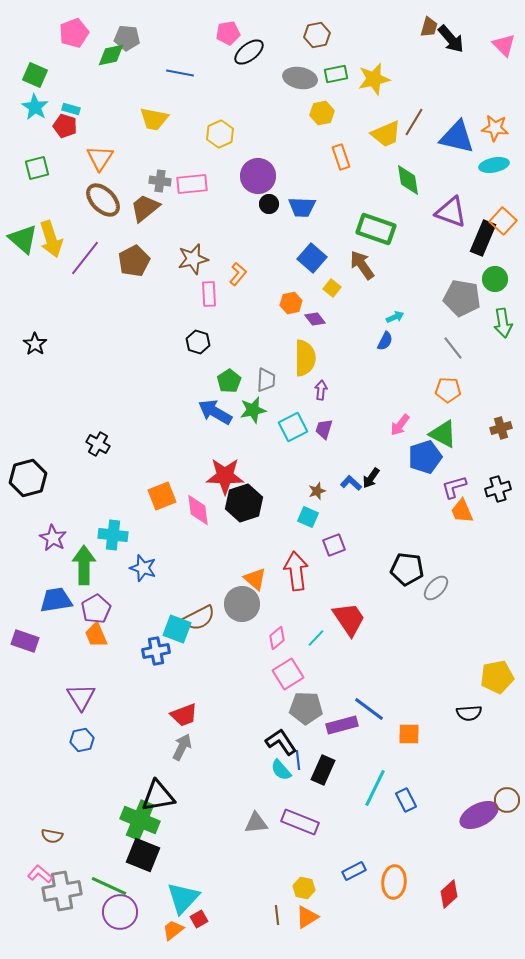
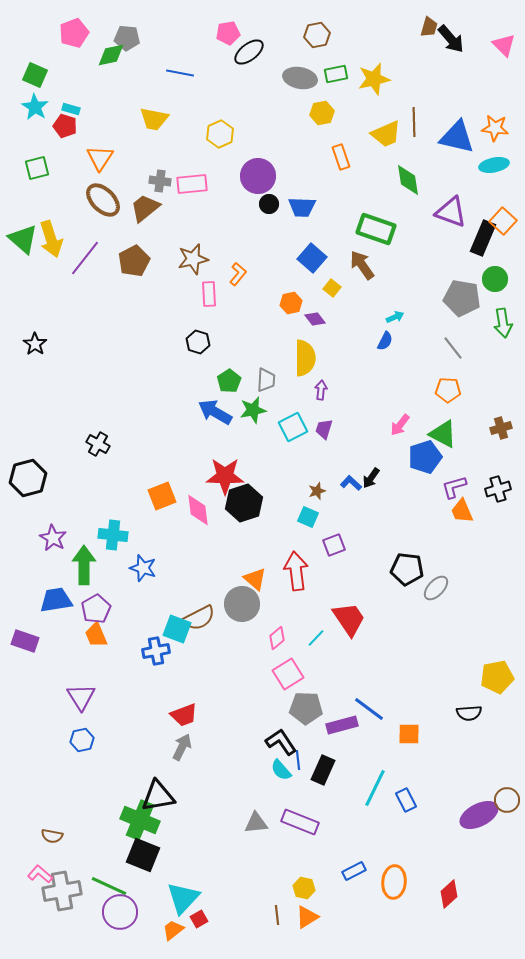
brown line at (414, 122): rotated 32 degrees counterclockwise
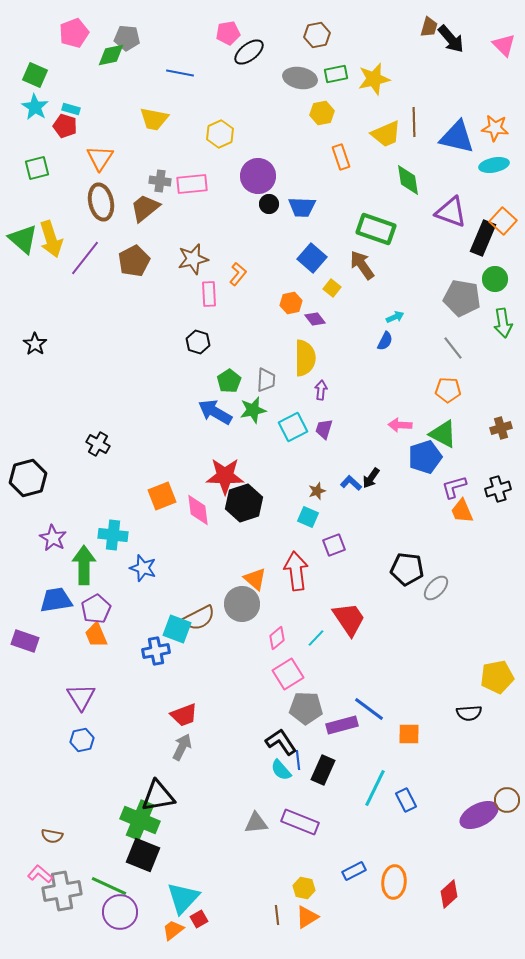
brown ellipse at (103, 200): moved 2 px left, 2 px down; rotated 33 degrees clockwise
pink arrow at (400, 425): rotated 55 degrees clockwise
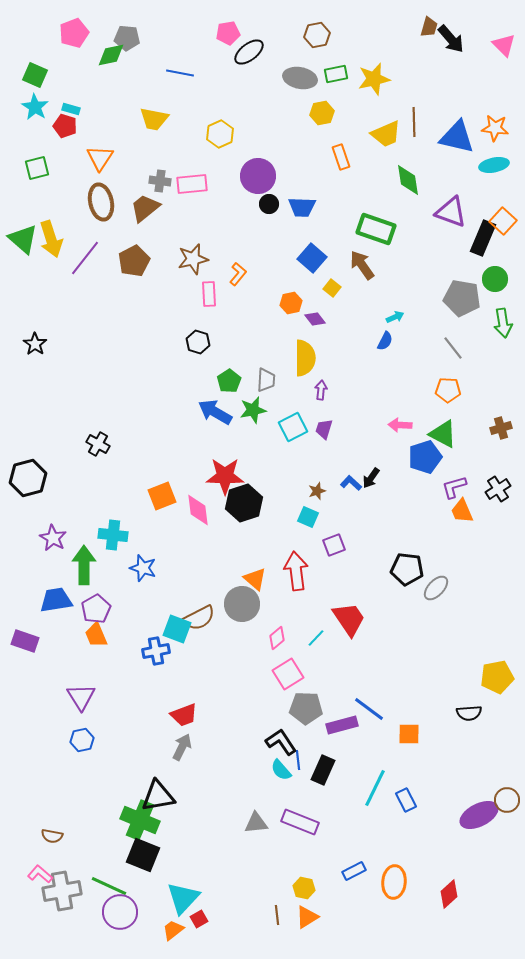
black cross at (498, 489): rotated 15 degrees counterclockwise
